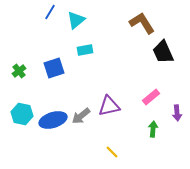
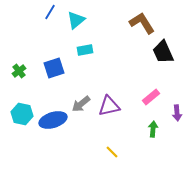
gray arrow: moved 12 px up
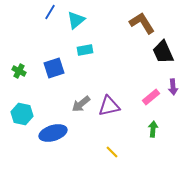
green cross: rotated 24 degrees counterclockwise
purple arrow: moved 4 px left, 26 px up
blue ellipse: moved 13 px down
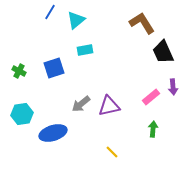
cyan hexagon: rotated 20 degrees counterclockwise
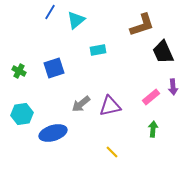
brown L-shape: moved 2 px down; rotated 104 degrees clockwise
cyan rectangle: moved 13 px right
purple triangle: moved 1 px right
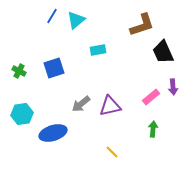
blue line: moved 2 px right, 4 px down
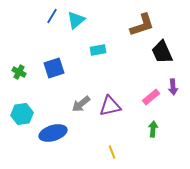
black trapezoid: moved 1 px left
green cross: moved 1 px down
yellow line: rotated 24 degrees clockwise
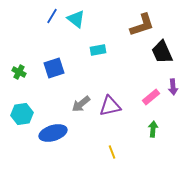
cyan triangle: moved 1 px up; rotated 42 degrees counterclockwise
